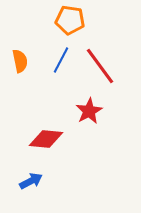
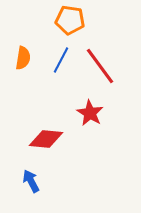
orange semicircle: moved 3 px right, 3 px up; rotated 20 degrees clockwise
red star: moved 1 px right, 2 px down; rotated 12 degrees counterclockwise
blue arrow: rotated 90 degrees counterclockwise
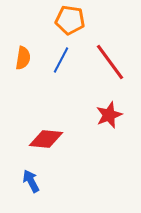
red line: moved 10 px right, 4 px up
red star: moved 19 px right, 2 px down; rotated 20 degrees clockwise
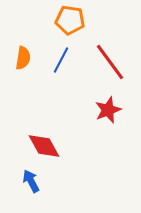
red star: moved 1 px left, 5 px up
red diamond: moved 2 px left, 7 px down; rotated 56 degrees clockwise
